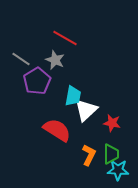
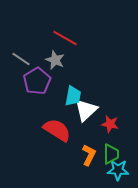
red star: moved 2 px left, 1 px down
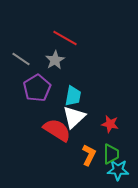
gray star: rotated 18 degrees clockwise
purple pentagon: moved 7 px down
white triangle: moved 12 px left, 7 px down
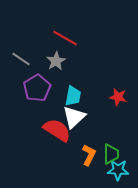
gray star: moved 1 px right, 1 px down
red star: moved 8 px right, 27 px up
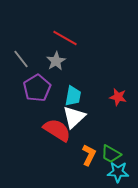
gray line: rotated 18 degrees clockwise
green trapezoid: rotated 120 degrees clockwise
cyan star: moved 2 px down
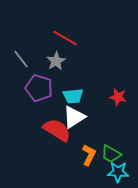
purple pentagon: moved 2 px right; rotated 24 degrees counterclockwise
cyan trapezoid: rotated 75 degrees clockwise
white triangle: rotated 10 degrees clockwise
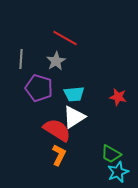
gray line: rotated 42 degrees clockwise
cyan trapezoid: moved 1 px right, 2 px up
orange L-shape: moved 30 px left
cyan star: rotated 25 degrees counterclockwise
